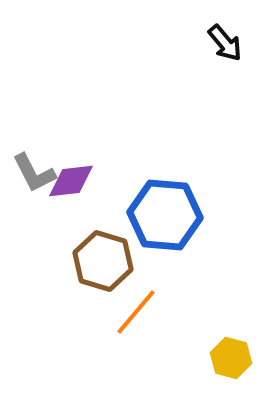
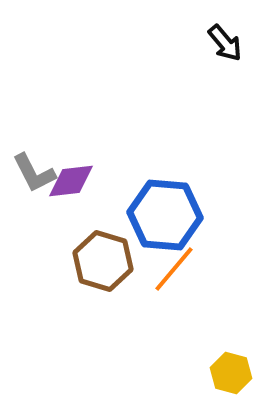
orange line: moved 38 px right, 43 px up
yellow hexagon: moved 15 px down
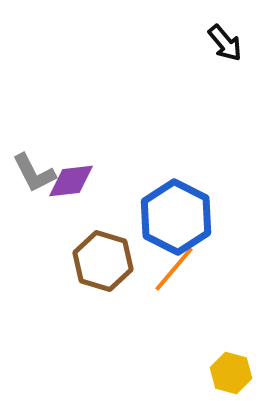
blue hexagon: moved 11 px right, 2 px down; rotated 22 degrees clockwise
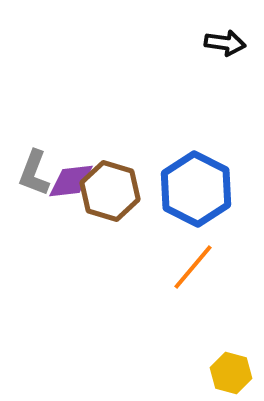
black arrow: rotated 42 degrees counterclockwise
gray L-shape: rotated 48 degrees clockwise
blue hexagon: moved 20 px right, 28 px up
brown hexagon: moved 7 px right, 70 px up
orange line: moved 19 px right, 2 px up
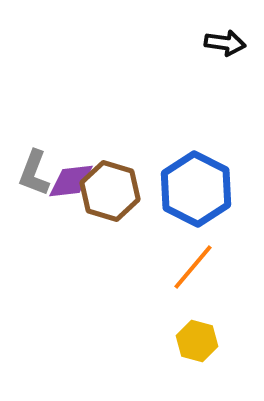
yellow hexagon: moved 34 px left, 32 px up
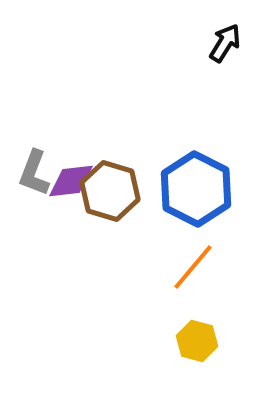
black arrow: rotated 66 degrees counterclockwise
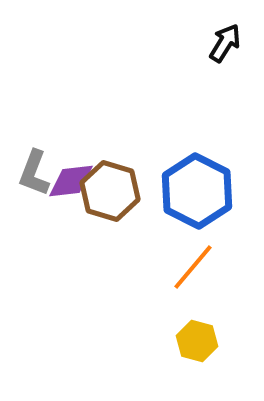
blue hexagon: moved 1 px right, 2 px down
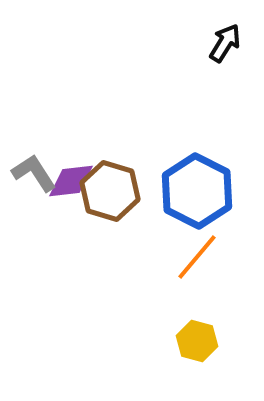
gray L-shape: rotated 126 degrees clockwise
orange line: moved 4 px right, 10 px up
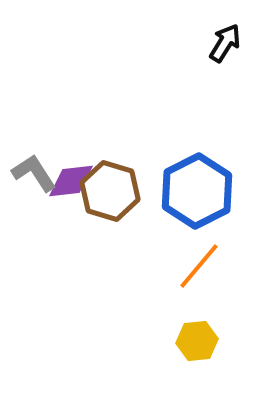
blue hexagon: rotated 6 degrees clockwise
orange line: moved 2 px right, 9 px down
yellow hexagon: rotated 21 degrees counterclockwise
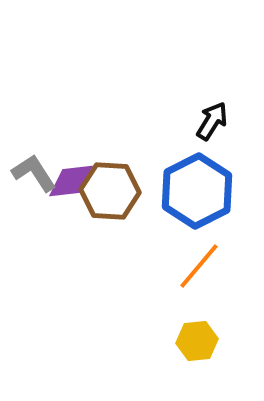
black arrow: moved 13 px left, 78 px down
brown hexagon: rotated 14 degrees counterclockwise
